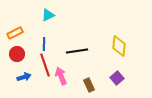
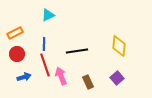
brown rectangle: moved 1 px left, 3 px up
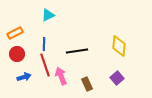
brown rectangle: moved 1 px left, 2 px down
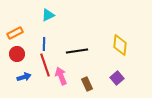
yellow diamond: moved 1 px right, 1 px up
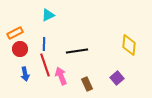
yellow diamond: moved 9 px right
red circle: moved 3 px right, 5 px up
blue arrow: moved 1 px right, 3 px up; rotated 96 degrees clockwise
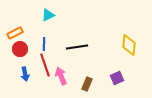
black line: moved 4 px up
purple square: rotated 16 degrees clockwise
brown rectangle: rotated 48 degrees clockwise
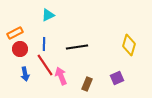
yellow diamond: rotated 10 degrees clockwise
red line: rotated 15 degrees counterclockwise
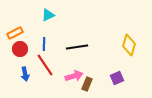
pink arrow: moved 13 px right; rotated 96 degrees clockwise
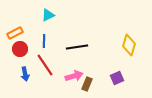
blue line: moved 3 px up
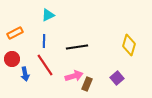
red circle: moved 8 px left, 10 px down
purple square: rotated 16 degrees counterclockwise
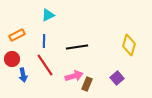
orange rectangle: moved 2 px right, 2 px down
blue arrow: moved 2 px left, 1 px down
